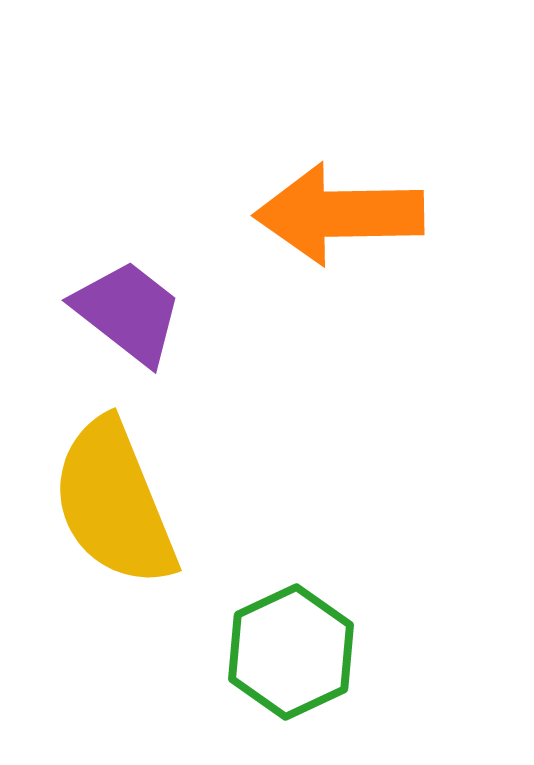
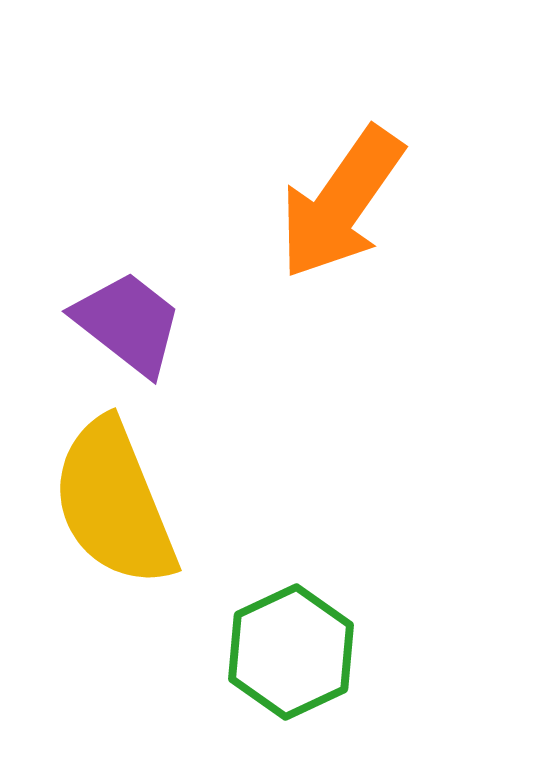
orange arrow: moved 2 px right, 11 px up; rotated 54 degrees counterclockwise
purple trapezoid: moved 11 px down
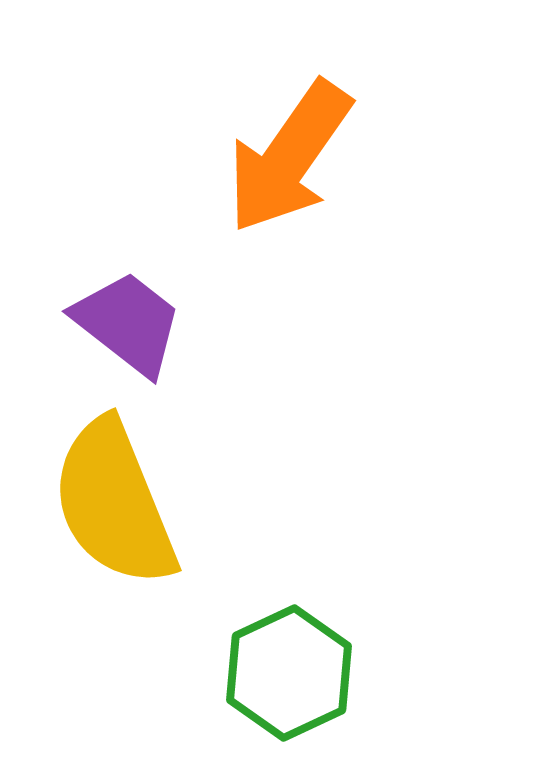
orange arrow: moved 52 px left, 46 px up
green hexagon: moved 2 px left, 21 px down
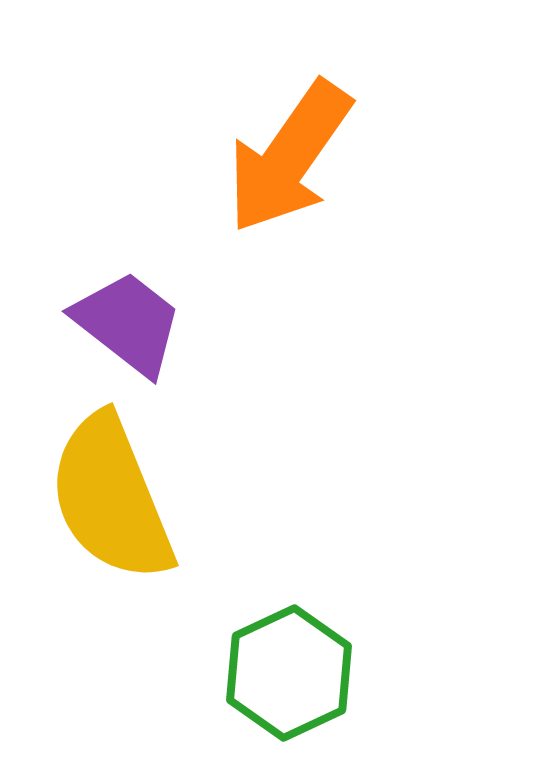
yellow semicircle: moved 3 px left, 5 px up
